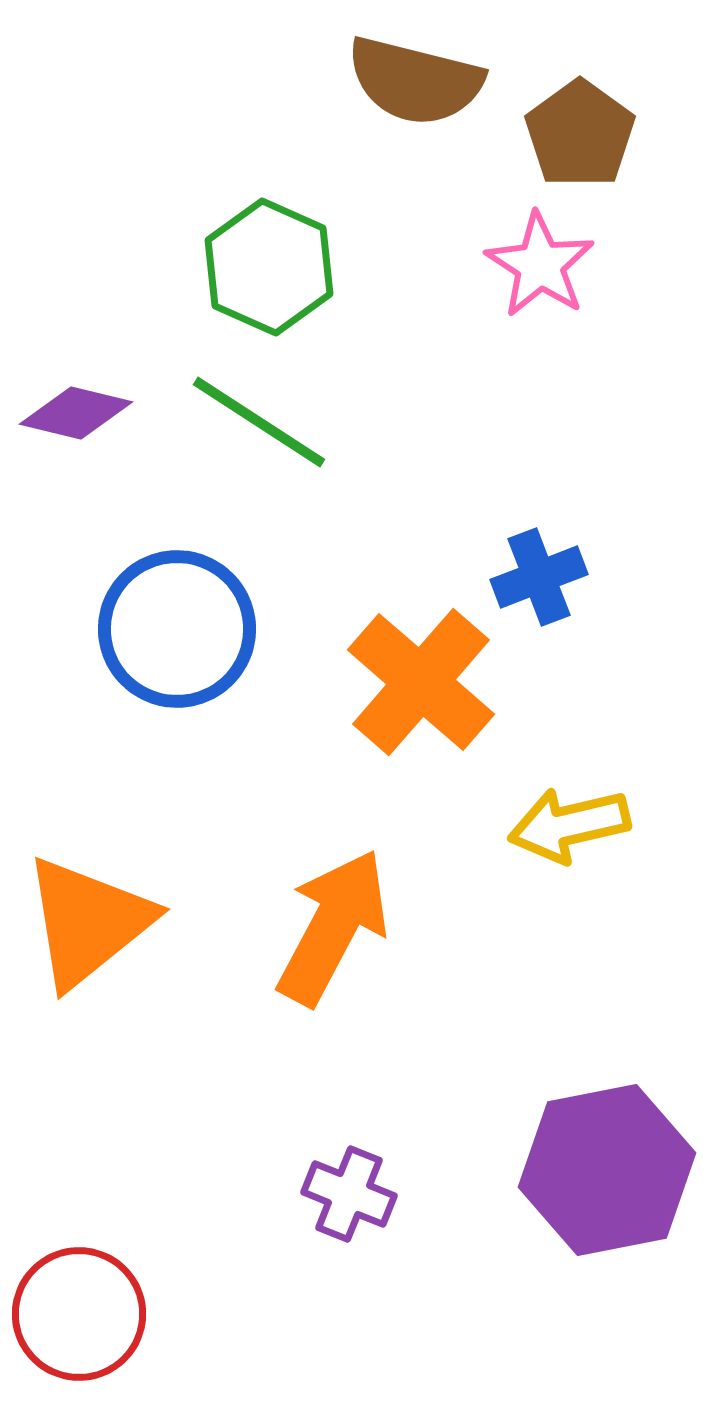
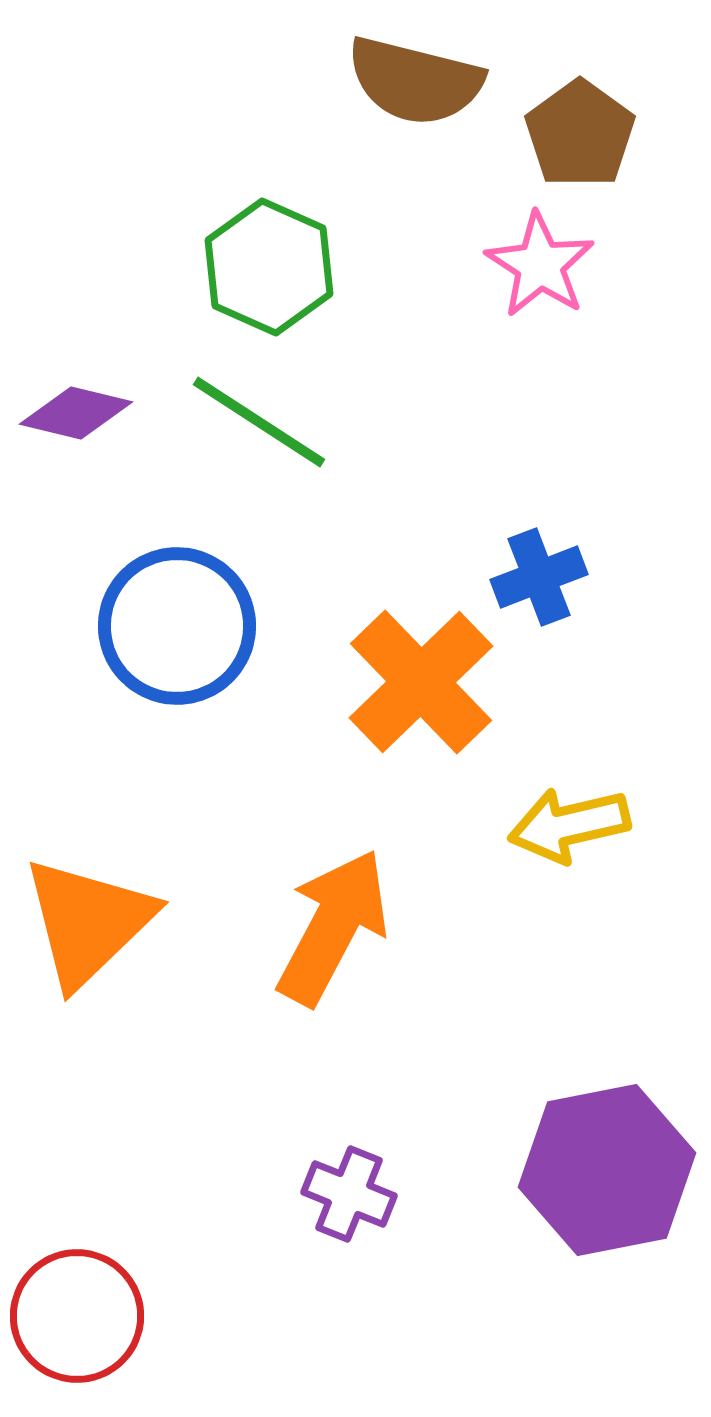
blue circle: moved 3 px up
orange cross: rotated 5 degrees clockwise
orange triangle: rotated 5 degrees counterclockwise
red circle: moved 2 px left, 2 px down
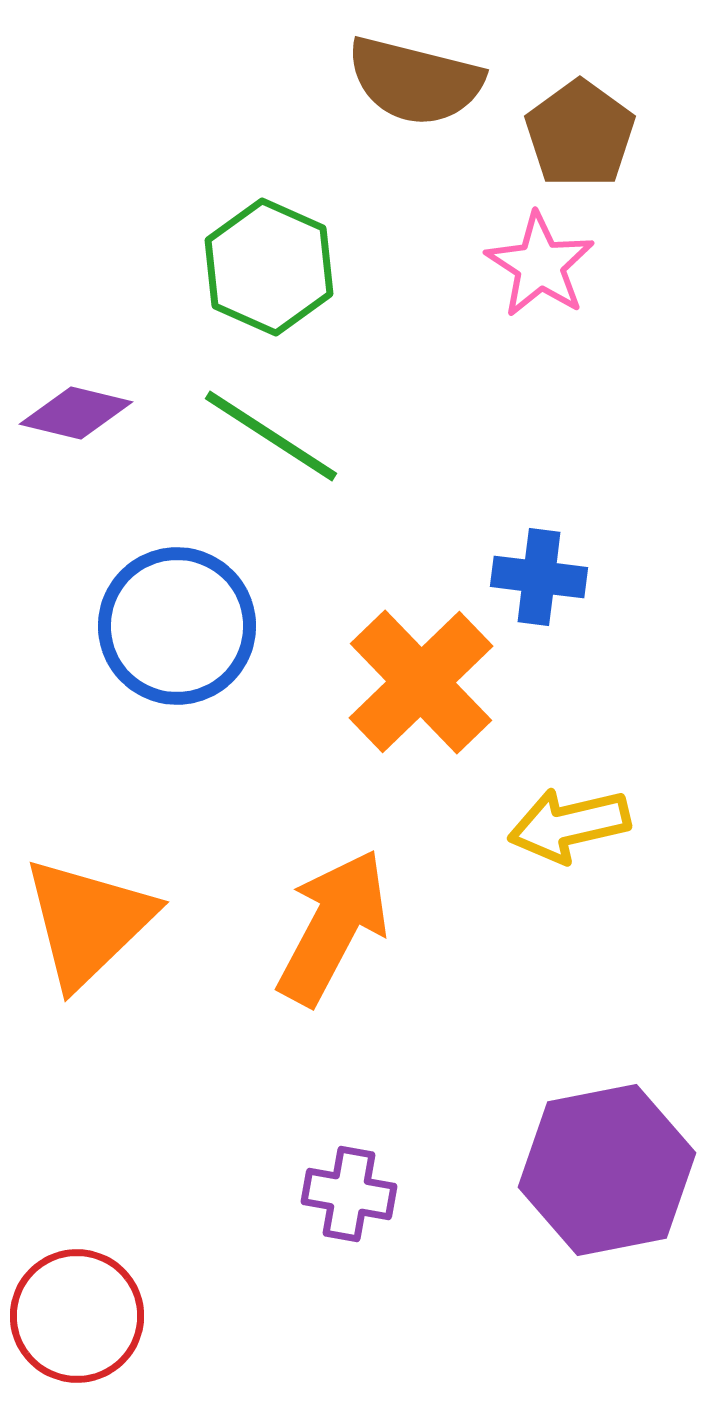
green line: moved 12 px right, 14 px down
blue cross: rotated 28 degrees clockwise
purple cross: rotated 12 degrees counterclockwise
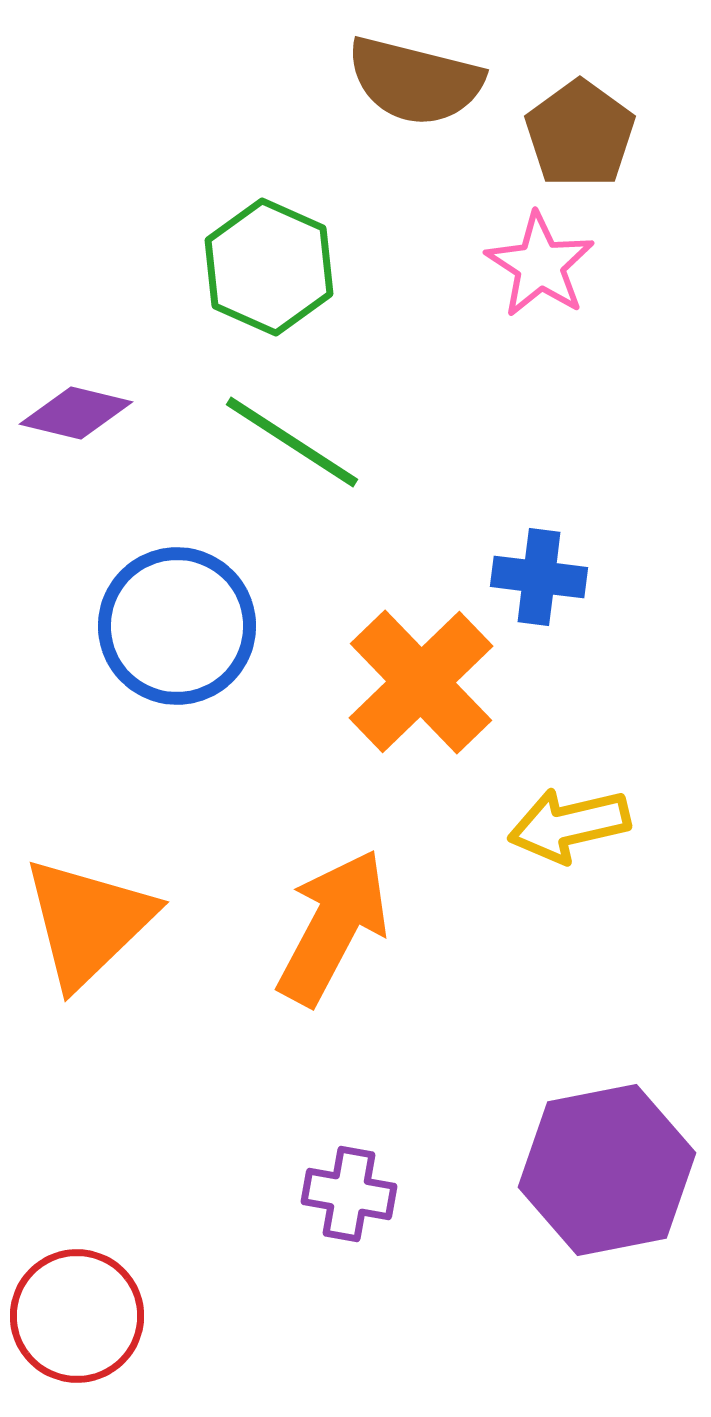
green line: moved 21 px right, 6 px down
